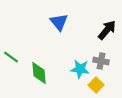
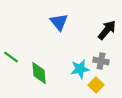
cyan star: rotated 18 degrees counterclockwise
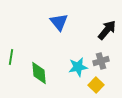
green line: rotated 63 degrees clockwise
gray cross: rotated 28 degrees counterclockwise
cyan star: moved 2 px left, 2 px up
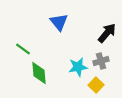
black arrow: moved 3 px down
green line: moved 12 px right, 8 px up; rotated 63 degrees counterclockwise
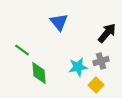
green line: moved 1 px left, 1 px down
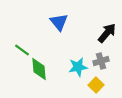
green diamond: moved 4 px up
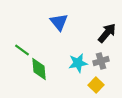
cyan star: moved 4 px up
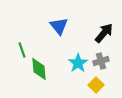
blue triangle: moved 4 px down
black arrow: moved 3 px left
green line: rotated 35 degrees clockwise
cyan star: rotated 24 degrees counterclockwise
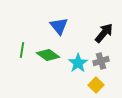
green line: rotated 28 degrees clockwise
green diamond: moved 9 px right, 14 px up; rotated 50 degrees counterclockwise
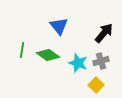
cyan star: rotated 18 degrees counterclockwise
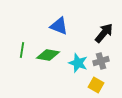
blue triangle: rotated 30 degrees counterclockwise
green diamond: rotated 25 degrees counterclockwise
yellow square: rotated 14 degrees counterclockwise
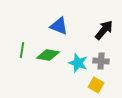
black arrow: moved 3 px up
gray cross: rotated 21 degrees clockwise
